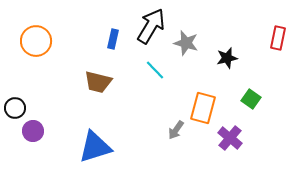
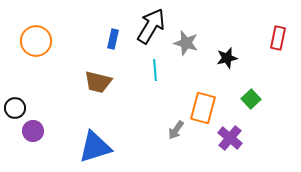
cyan line: rotated 40 degrees clockwise
green square: rotated 12 degrees clockwise
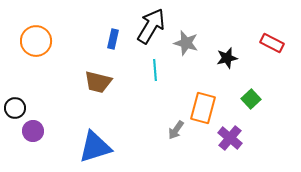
red rectangle: moved 6 px left, 5 px down; rotated 75 degrees counterclockwise
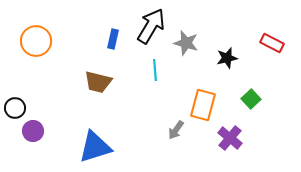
orange rectangle: moved 3 px up
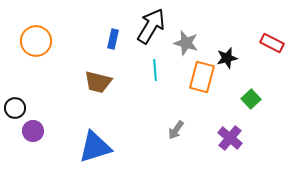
orange rectangle: moved 1 px left, 28 px up
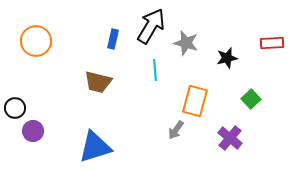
red rectangle: rotated 30 degrees counterclockwise
orange rectangle: moved 7 px left, 24 px down
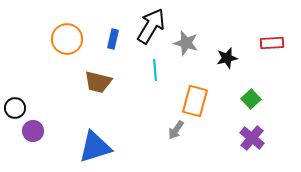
orange circle: moved 31 px right, 2 px up
purple cross: moved 22 px right
